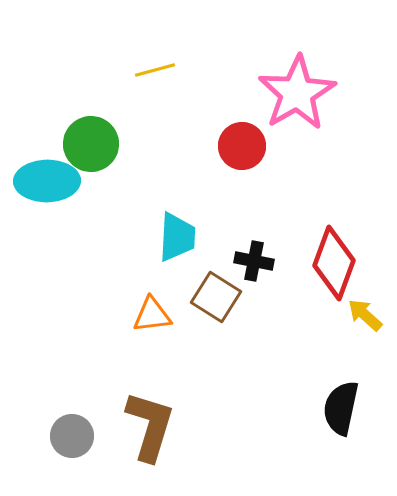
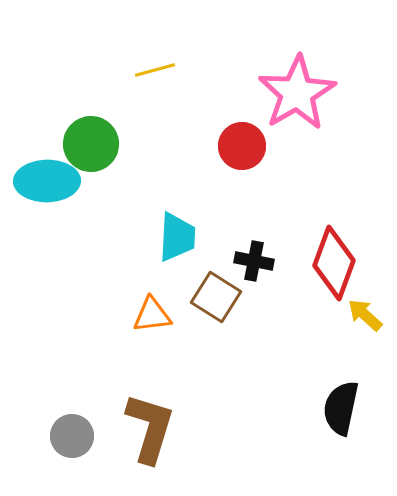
brown L-shape: moved 2 px down
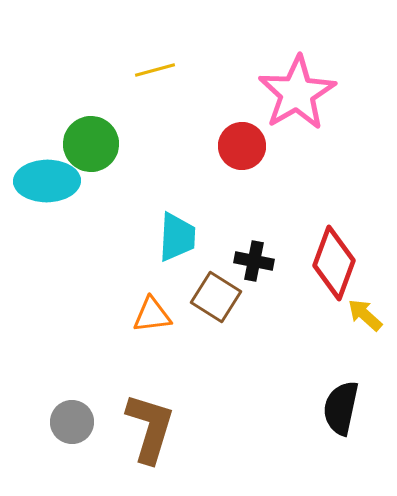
gray circle: moved 14 px up
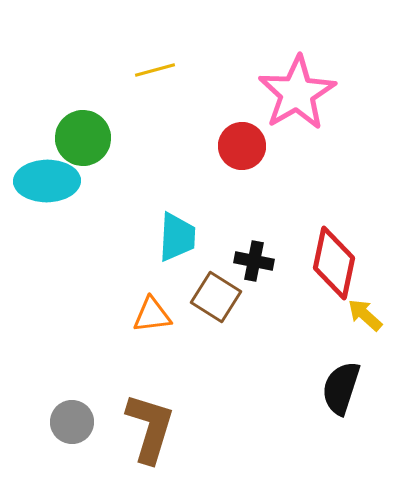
green circle: moved 8 px left, 6 px up
red diamond: rotated 8 degrees counterclockwise
black semicircle: moved 20 px up; rotated 6 degrees clockwise
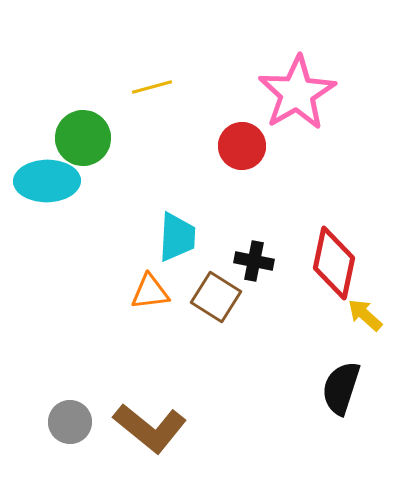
yellow line: moved 3 px left, 17 px down
orange triangle: moved 2 px left, 23 px up
gray circle: moved 2 px left
brown L-shape: rotated 112 degrees clockwise
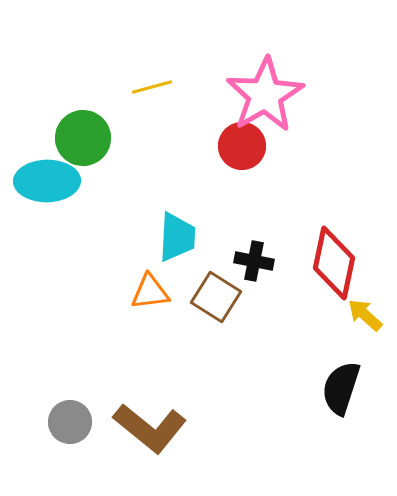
pink star: moved 32 px left, 2 px down
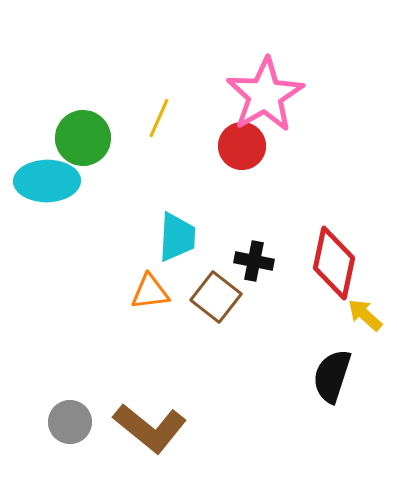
yellow line: moved 7 px right, 31 px down; rotated 51 degrees counterclockwise
brown square: rotated 6 degrees clockwise
black semicircle: moved 9 px left, 12 px up
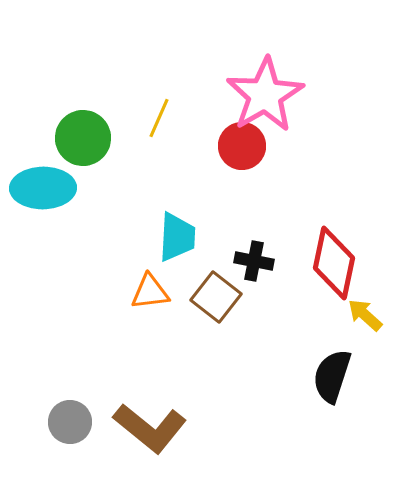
cyan ellipse: moved 4 px left, 7 px down
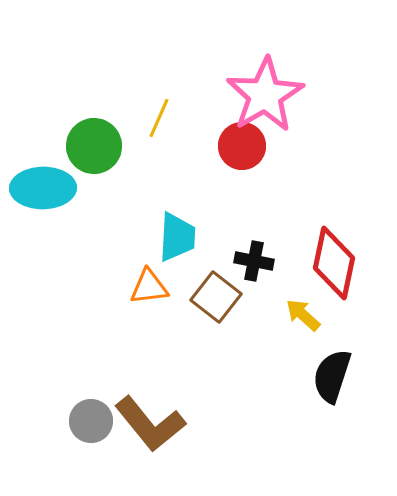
green circle: moved 11 px right, 8 px down
orange triangle: moved 1 px left, 5 px up
yellow arrow: moved 62 px left
gray circle: moved 21 px right, 1 px up
brown L-shape: moved 4 px up; rotated 12 degrees clockwise
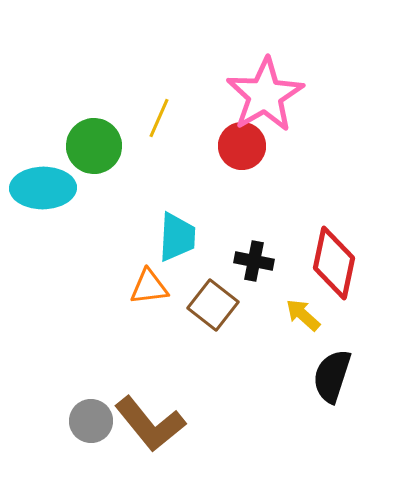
brown square: moved 3 px left, 8 px down
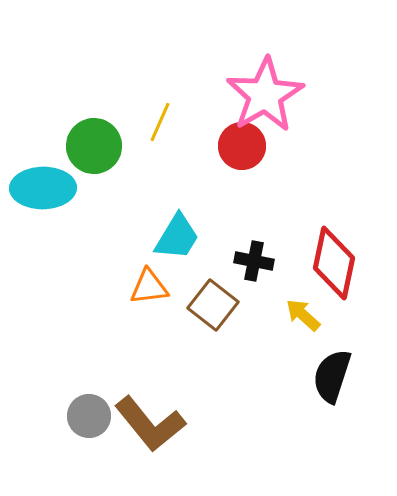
yellow line: moved 1 px right, 4 px down
cyan trapezoid: rotated 28 degrees clockwise
gray circle: moved 2 px left, 5 px up
